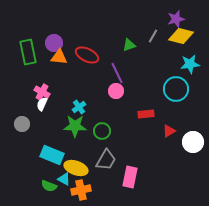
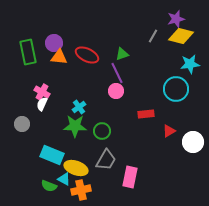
green triangle: moved 7 px left, 9 px down
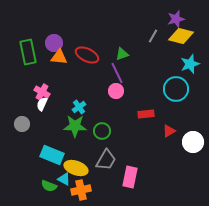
cyan star: rotated 12 degrees counterclockwise
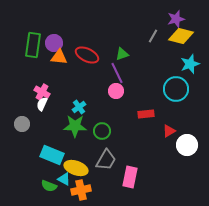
green rectangle: moved 5 px right, 7 px up; rotated 20 degrees clockwise
white circle: moved 6 px left, 3 px down
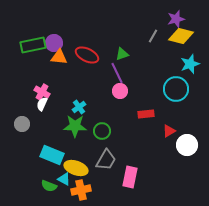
green rectangle: rotated 70 degrees clockwise
pink circle: moved 4 px right
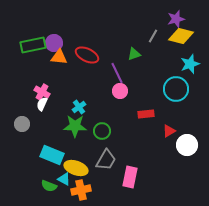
green triangle: moved 12 px right
